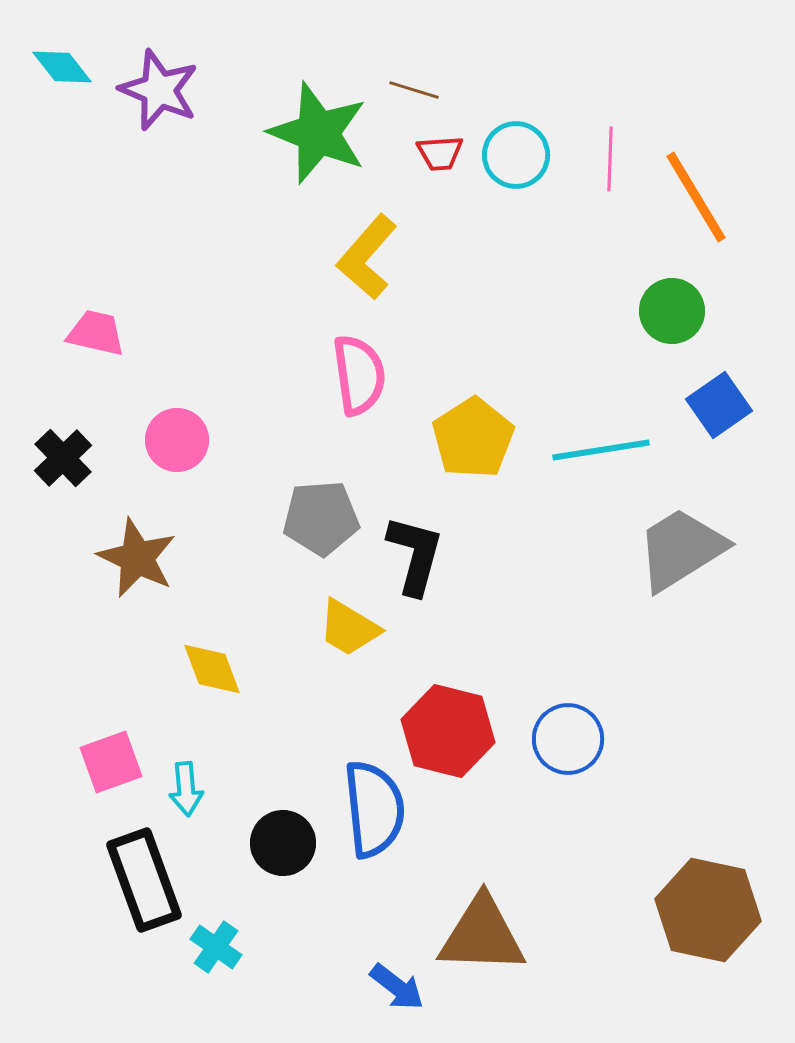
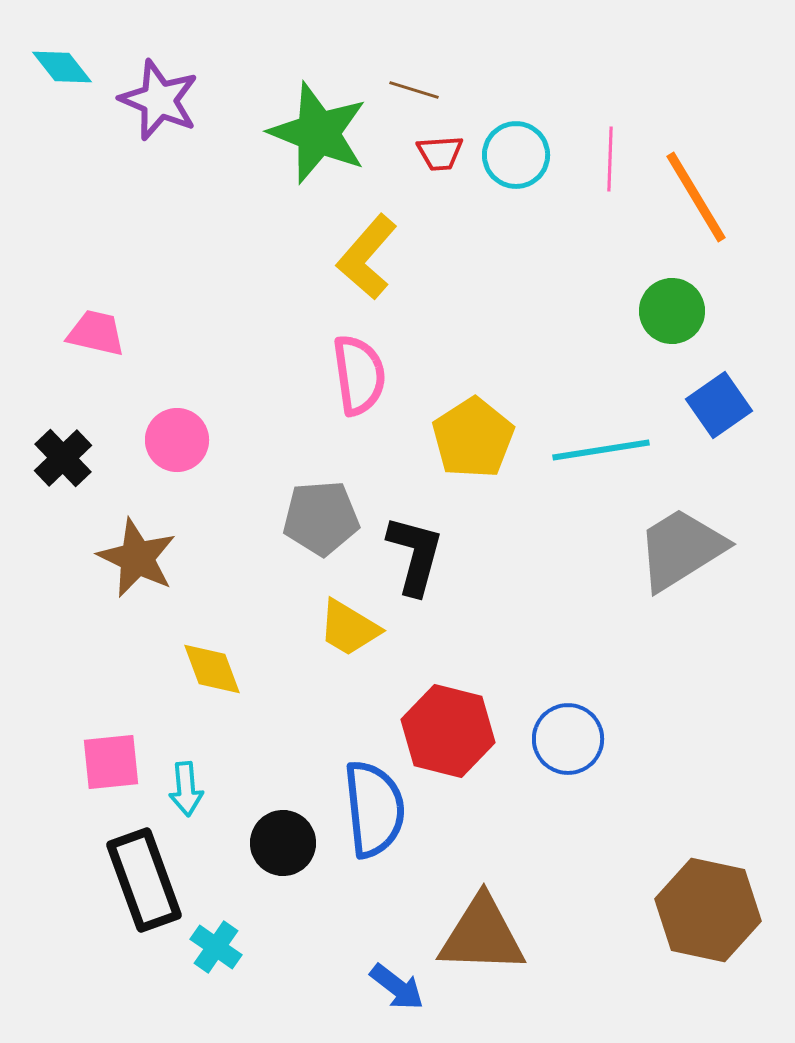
purple star: moved 10 px down
pink square: rotated 14 degrees clockwise
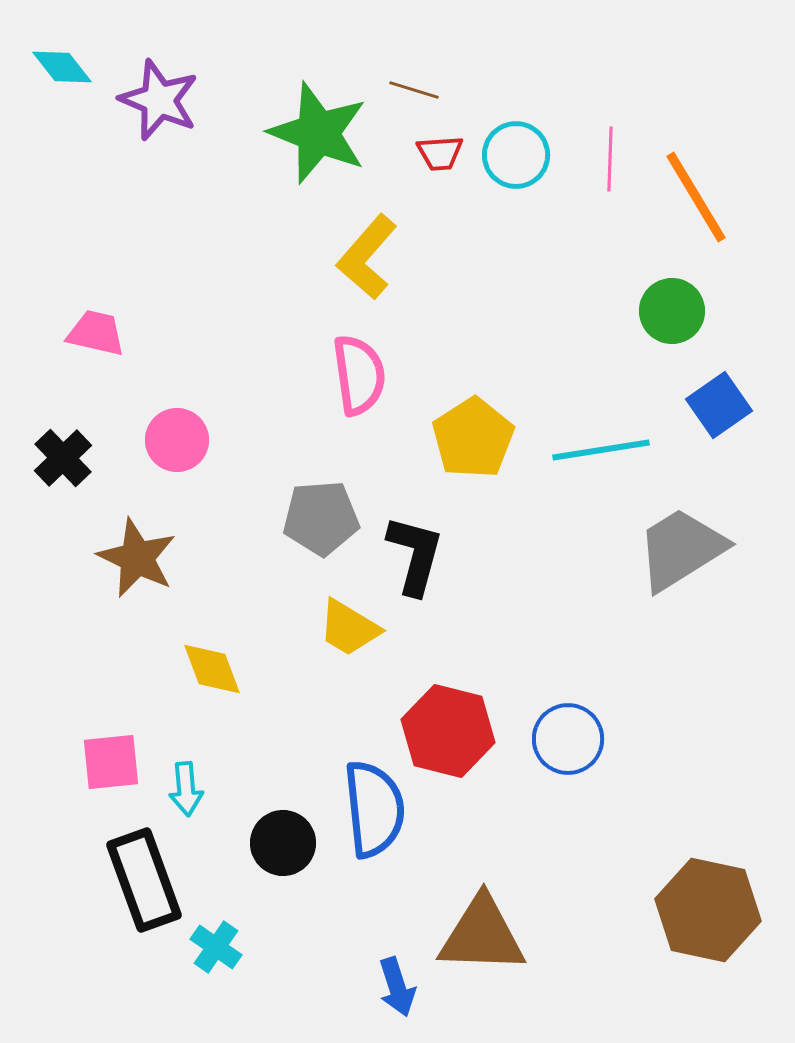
blue arrow: rotated 34 degrees clockwise
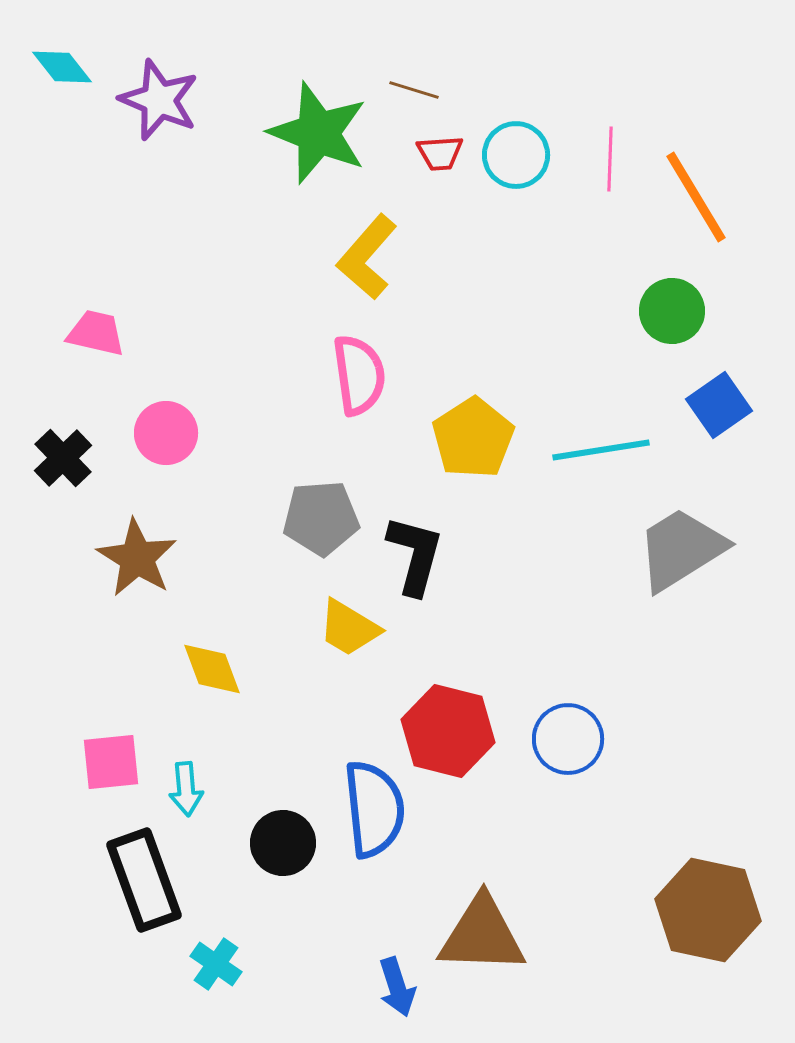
pink circle: moved 11 px left, 7 px up
brown star: rotated 6 degrees clockwise
cyan cross: moved 17 px down
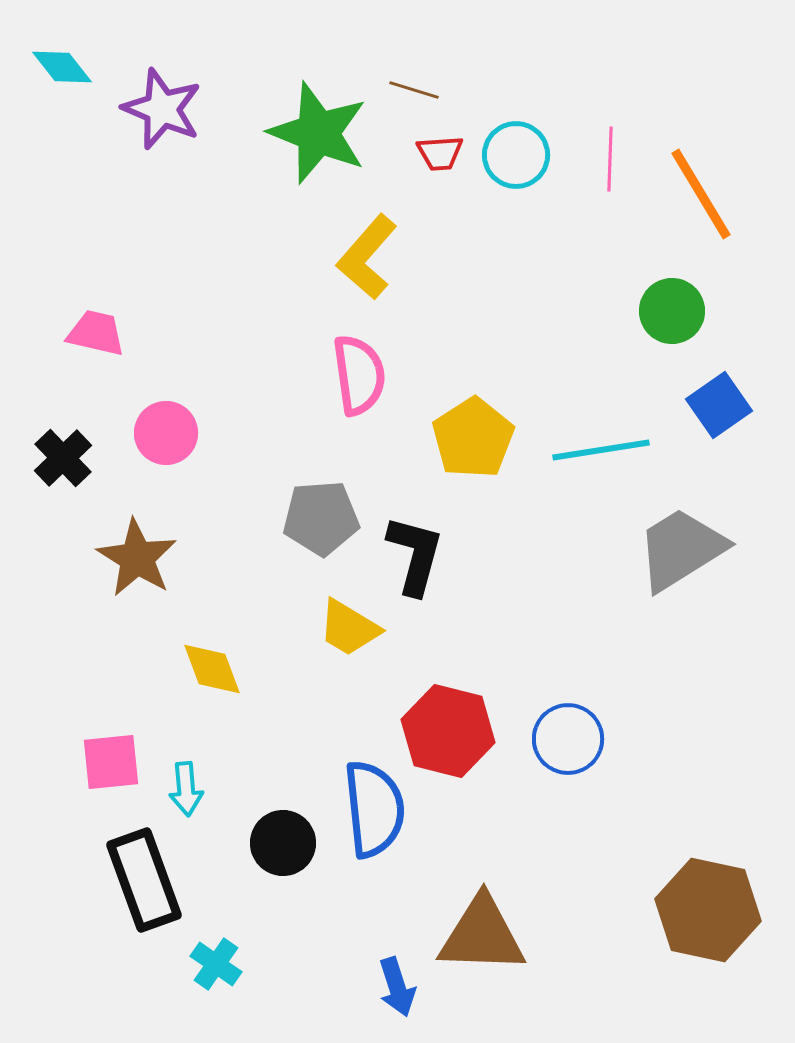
purple star: moved 3 px right, 9 px down
orange line: moved 5 px right, 3 px up
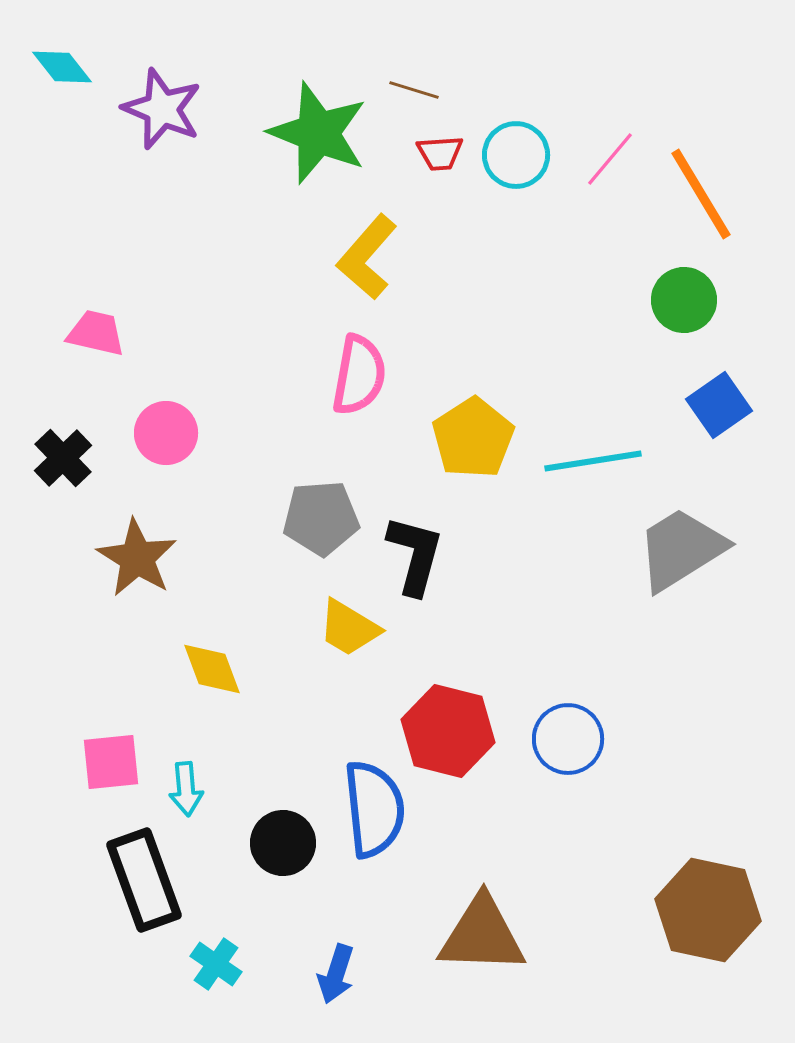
pink line: rotated 38 degrees clockwise
green circle: moved 12 px right, 11 px up
pink semicircle: rotated 18 degrees clockwise
cyan line: moved 8 px left, 11 px down
blue arrow: moved 61 px left, 13 px up; rotated 36 degrees clockwise
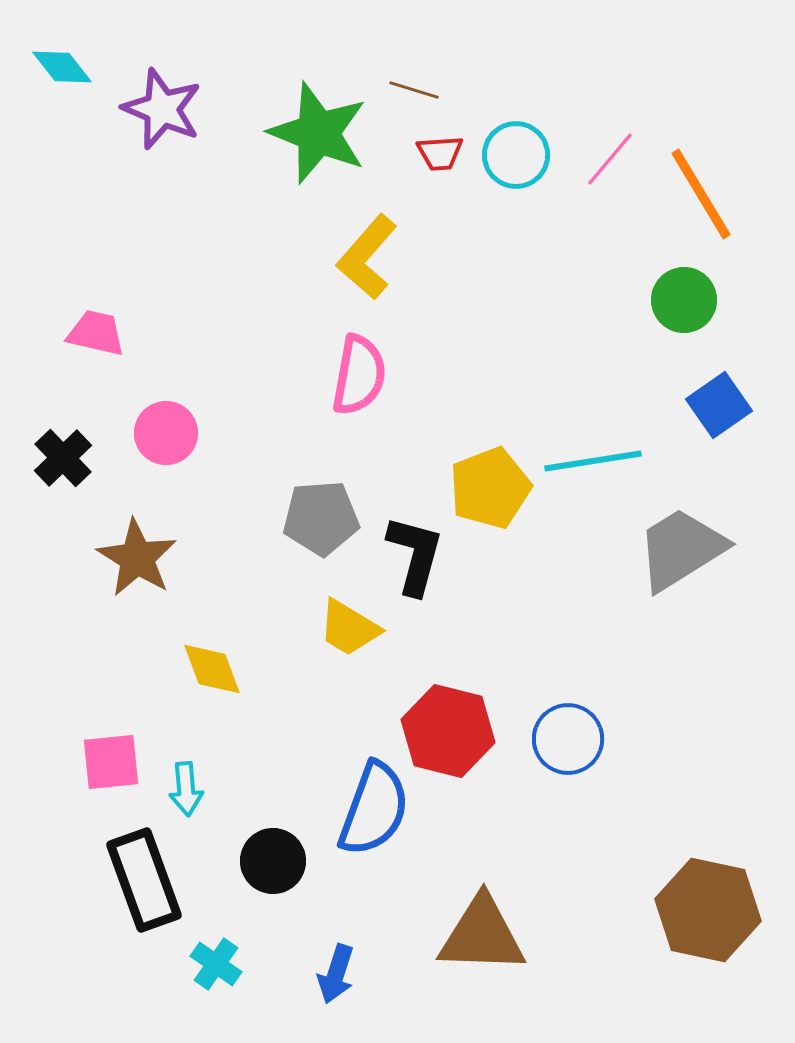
yellow pentagon: moved 17 px right, 50 px down; rotated 12 degrees clockwise
blue semicircle: rotated 26 degrees clockwise
black circle: moved 10 px left, 18 px down
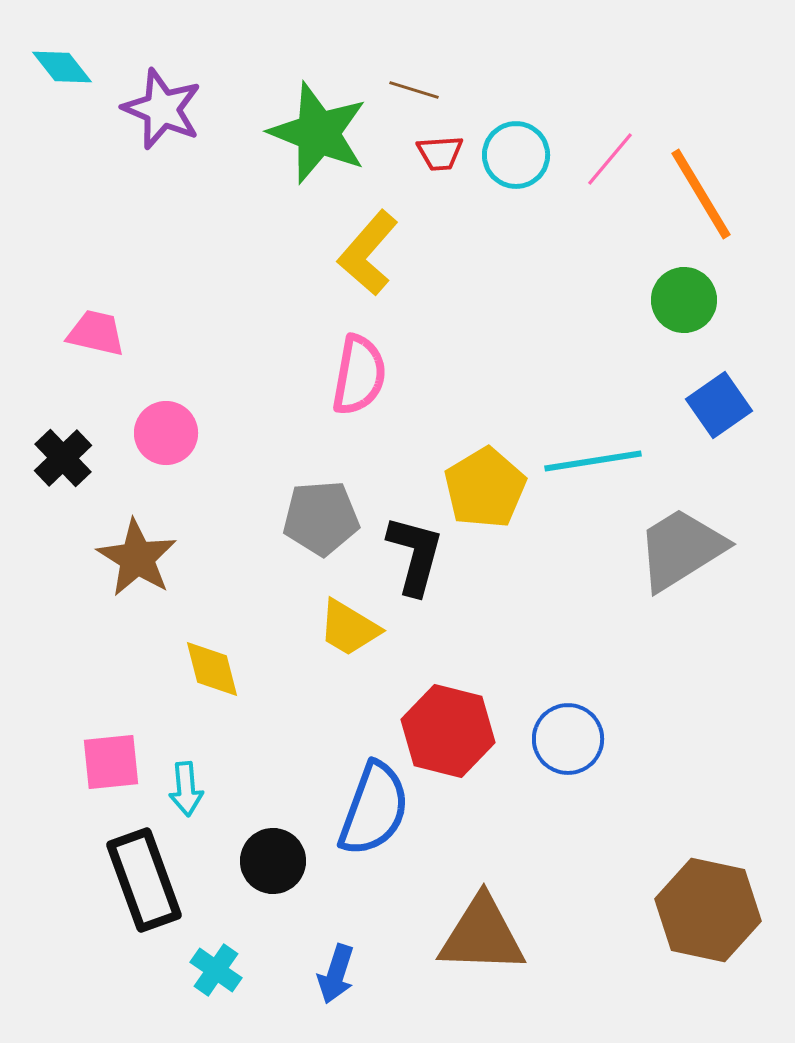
yellow L-shape: moved 1 px right, 4 px up
yellow pentagon: moved 5 px left; rotated 10 degrees counterclockwise
yellow diamond: rotated 6 degrees clockwise
cyan cross: moved 6 px down
